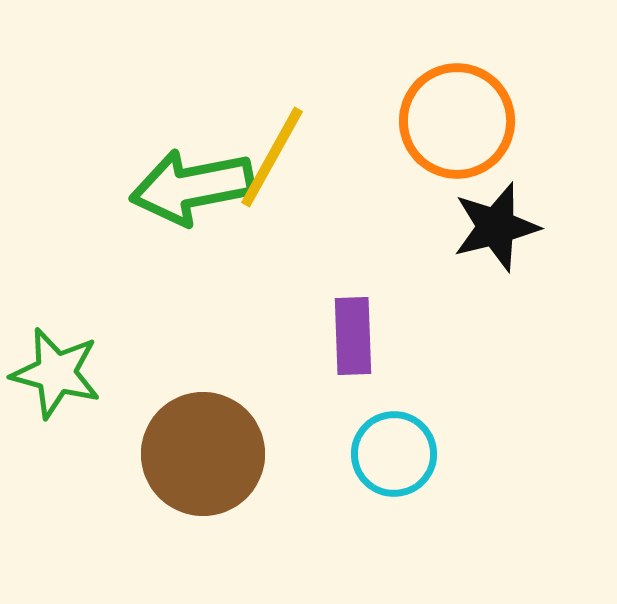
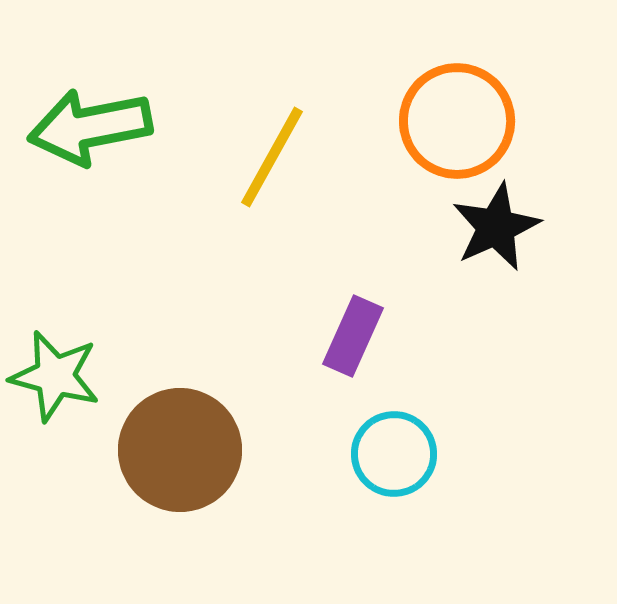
green arrow: moved 102 px left, 60 px up
black star: rotated 10 degrees counterclockwise
purple rectangle: rotated 26 degrees clockwise
green star: moved 1 px left, 3 px down
brown circle: moved 23 px left, 4 px up
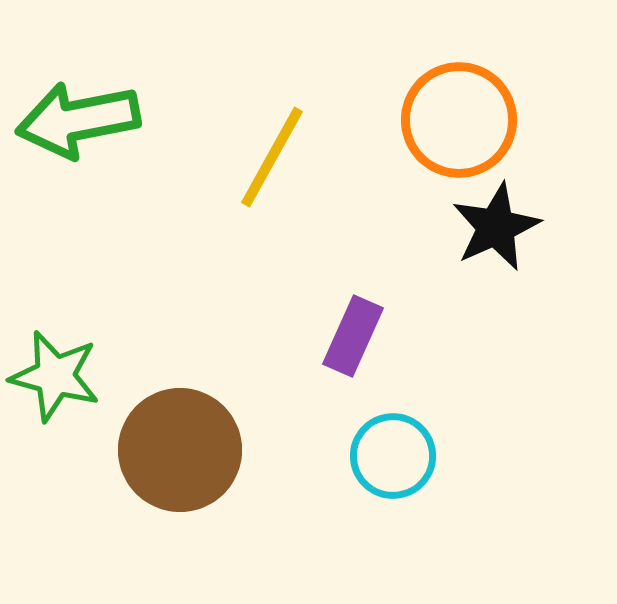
orange circle: moved 2 px right, 1 px up
green arrow: moved 12 px left, 7 px up
cyan circle: moved 1 px left, 2 px down
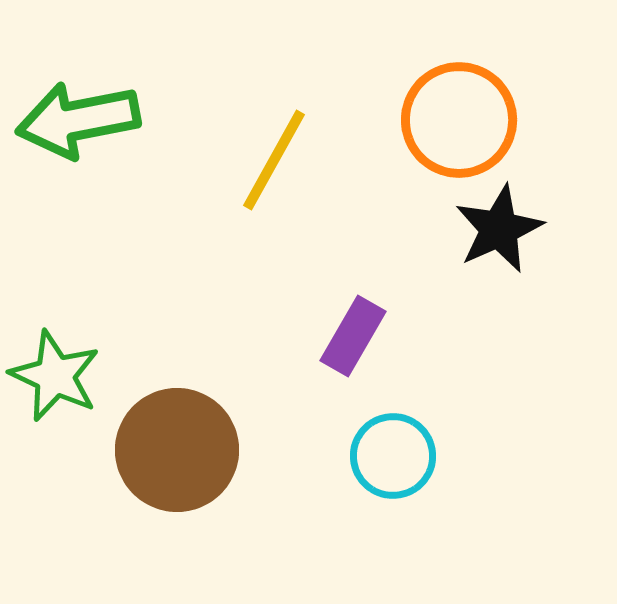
yellow line: moved 2 px right, 3 px down
black star: moved 3 px right, 2 px down
purple rectangle: rotated 6 degrees clockwise
green star: rotated 10 degrees clockwise
brown circle: moved 3 px left
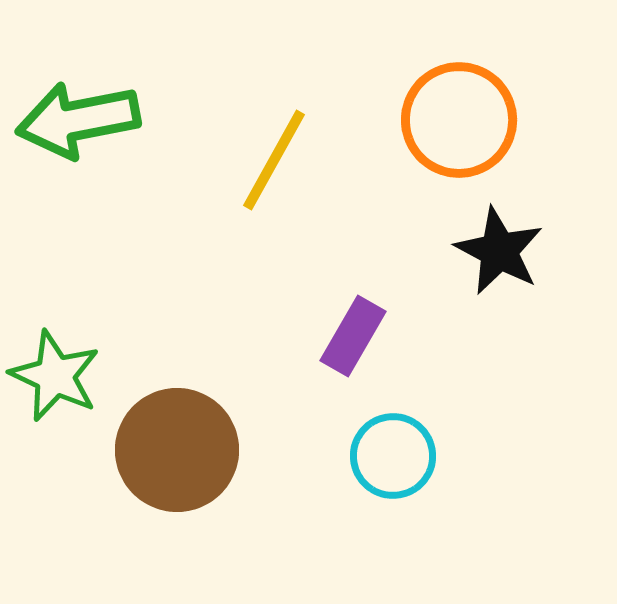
black star: moved 22 px down; rotated 20 degrees counterclockwise
